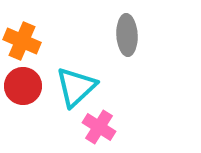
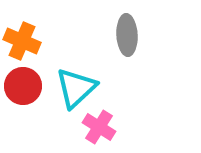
cyan triangle: moved 1 px down
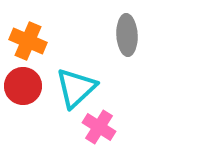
orange cross: moved 6 px right
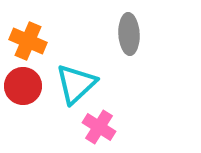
gray ellipse: moved 2 px right, 1 px up
cyan triangle: moved 4 px up
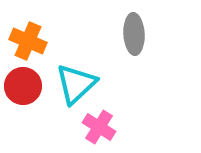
gray ellipse: moved 5 px right
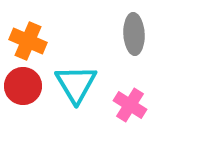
cyan triangle: rotated 18 degrees counterclockwise
pink cross: moved 31 px right, 22 px up
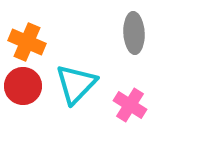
gray ellipse: moved 1 px up
orange cross: moved 1 px left, 1 px down
cyan triangle: rotated 15 degrees clockwise
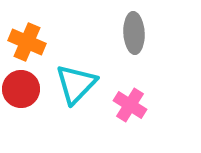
red circle: moved 2 px left, 3 px down
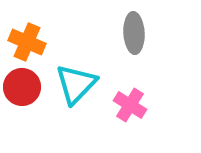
red circle: moved 1 px right, 2 px up
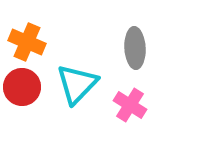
gray ellipse: moved 1 px right, 15 px down
cyan triangle: moved 1 px right
